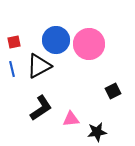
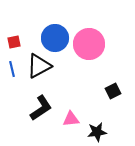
blue circle: moved 1 px left, 2 px up
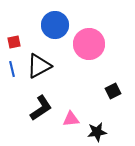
blue circle: moved 13 px up
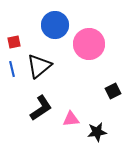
black triangle: rotated 12 degrees counterclockwise
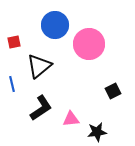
blue line: moved 15 px down
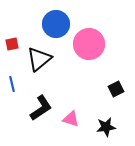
blue circle: moved 1 px right, 1 px up
red square: moved 2 px left, 2 px down
black triangle: moved 7 px up
black square: moved 3 px right, 2 px up
pink triangle: rotated 24 degrees clockwise
black star: moved 9 px right, 5 px up
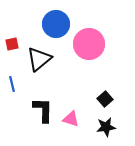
black square: moved 11 px left, 10 px down; rotated 14 degrees counterclockwise
black L-shape: moved 2 px right, 2 px down; rotated 56 degrees counterclockwise
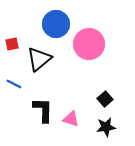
blue line: moved 2 px right; rotated 49 degrees counterclockwise
